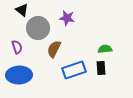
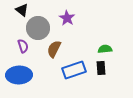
purple star: rotated 21 degrees clockwise
purple semicircle: moved 6 px right, 1 px up
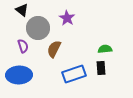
blue rectangle: moved 4 px down
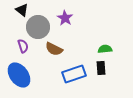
purple star: moved 2 px left
gray circle: moved 1 px up
brown semicircle: rotated 90 degrees counterclockwise
blue ellipse: rotated 55 degrees clockwise
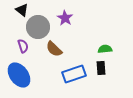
brown semicircle: rotated 18 degrees clockwise
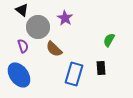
green semicircle: moved 4 px right, 9 px up; rotated 56 degrees counterclockwise
blue rectangle: rotated 55 degrees counterclockwise
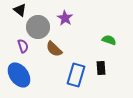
black triangle: moved 2 px left
green semicircle: rotated 80 degrees clockwise
blue rectangle: moved 2 px right, 1 px down
